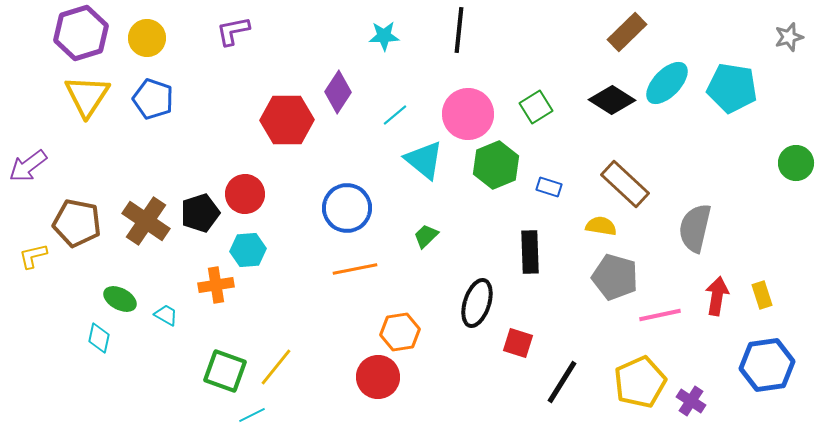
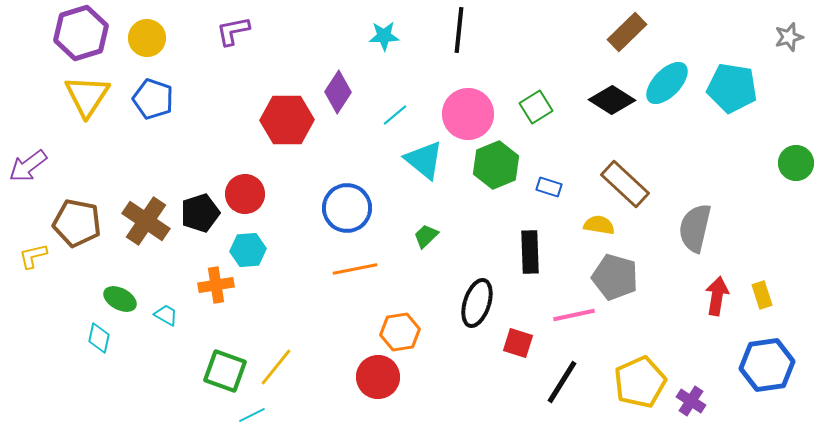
yellow semicircle at (601, 226): moved 2 px left, 1 px up
pink line at (660, 315): moved 86 px left
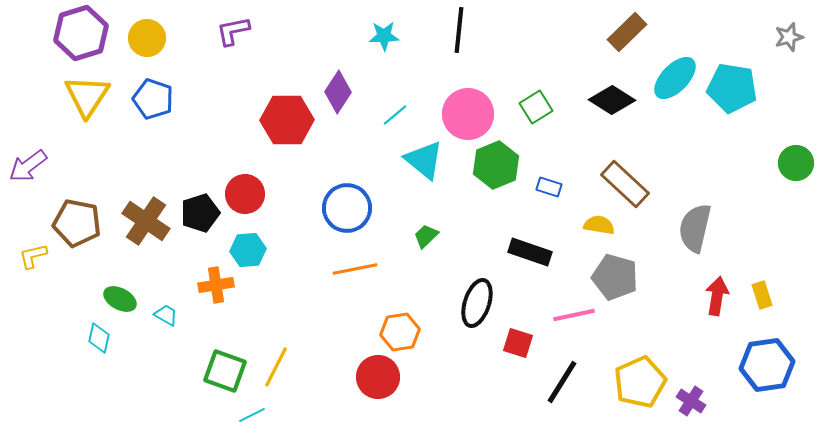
cyan ellipse at (667, 83): moved 8 px right, 5 px up
black rectangle at (530, 252): rotated 69 degrees counterclockwise
yellow line at (276, 367): rotated 12 degrees counterclockwise
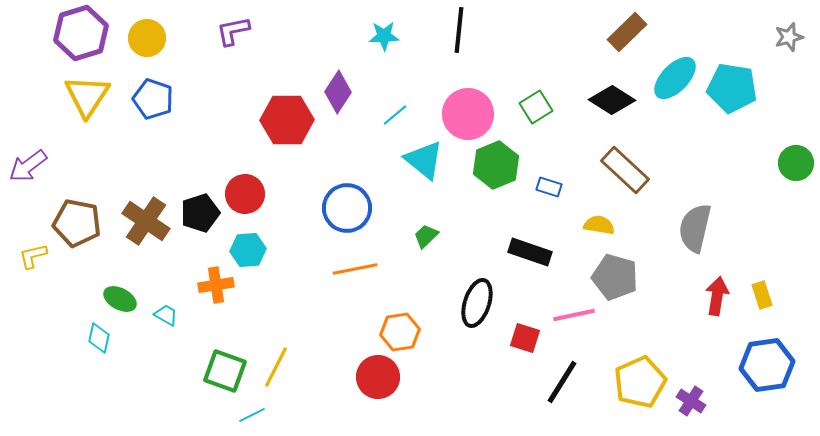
brown rectangle at (625, 184): moved 14 px up
red square at (518, 343): moved 7 px right, 5 px up
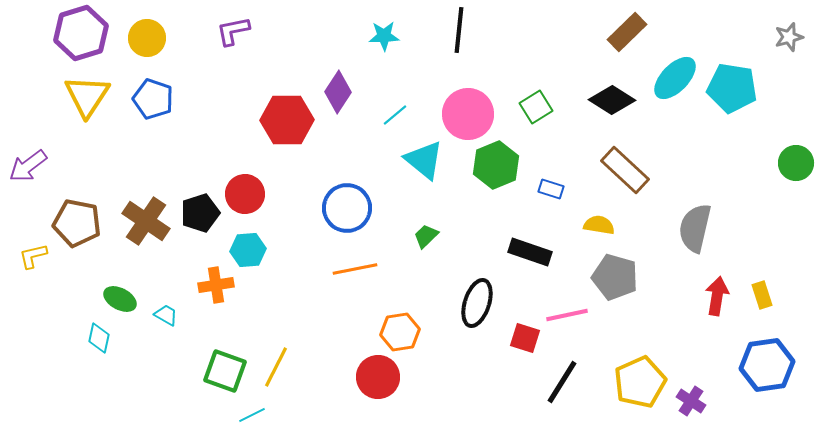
blue rectangle at (549, 187): moved 2 px right, 2 px down
pink line at (574, 315): moved 7 px left
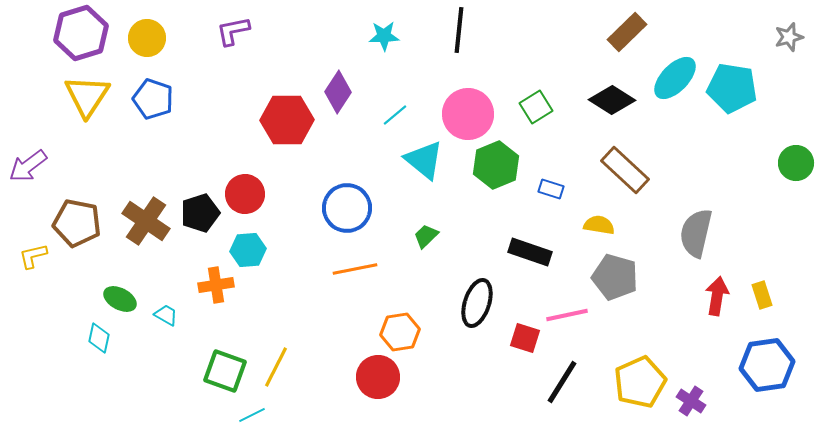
gray semicircle at (695, 228): moved 1 px right, 5 px down
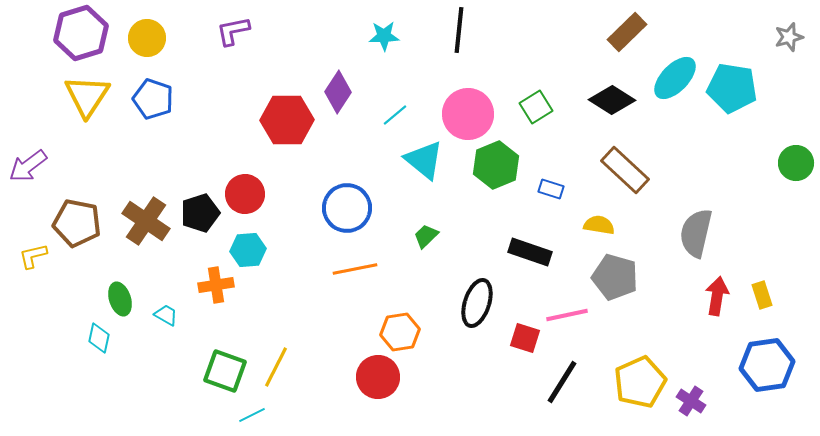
green ellipse at (120, 299): rotated 44 degrees clockwise
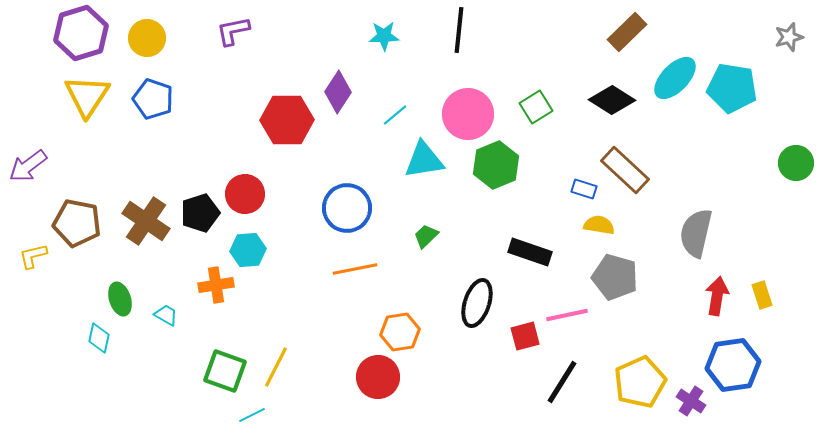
cyan triangle at (424, 160): rotated 48 degrees counterclockwise
blue rectangle at (551, 189): moved 33 px right
red square at (525, 338): moved 2 px up; rotated 32 degrees counterclockwise
blue hexagon at (767, 365): moved 34 px left
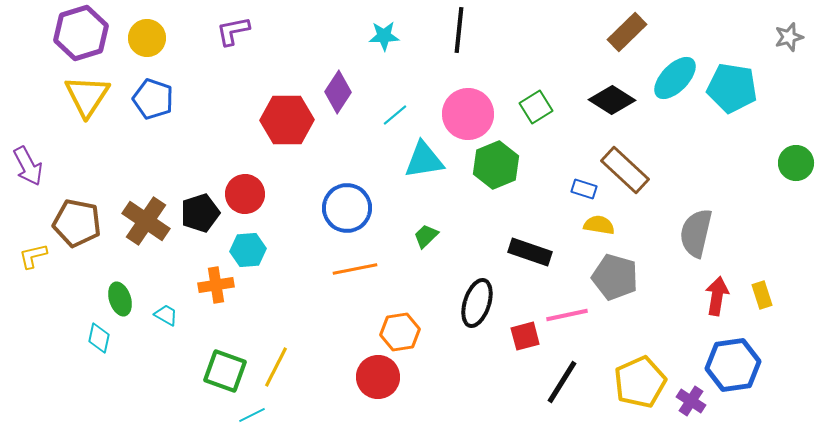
purple arrow at (28, 166): rotated 81 degrees counterclockwise
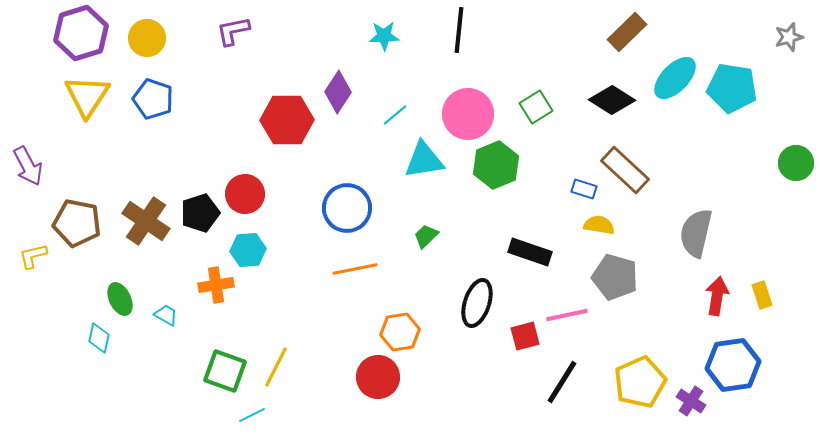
green ellipse at (120, 299): rotated 8 degrees counterclockwise
